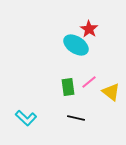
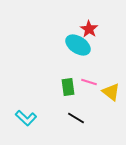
cyan ellipse: moved 2 px right
pink line: rotated 56 degrees clockwise
black line: rotated 18 degrees clockwise
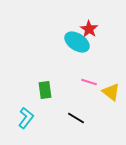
cyan ellipse: moved 1 px left, 3 px up
green rectangle: moved 23 px left, 3 px down
cyan L-shape: rotated 95 degrees counterclockwise
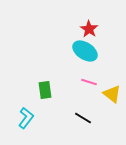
cyan ellipse: moved 8 px right, 9 px down
yellow triangle: moved 1 px right, 2 px down
black line: moved 7 px right
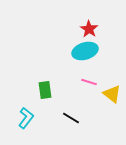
cyan ellipse: rotated 50 degrees counterclockwise
black line: moved 12 px left
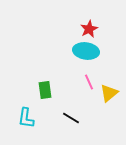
red star: rotated 12 degrees clockwise
cyan ellipse: moved 1 px right; rotated 25 degrees clockwise
pink line: rotated 49 degrees clockwise
yellow triangle: moved 3 px left, 1 px up; rotated 42 degrees clockwise
cyan L-shape: rotated 150 degrees clockwise
